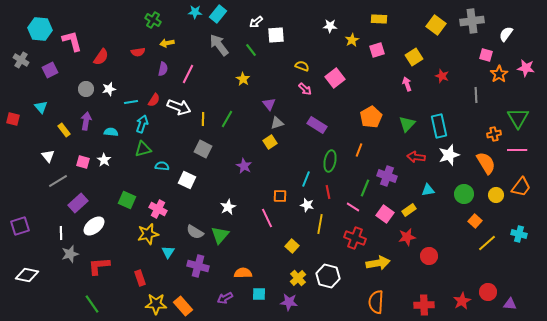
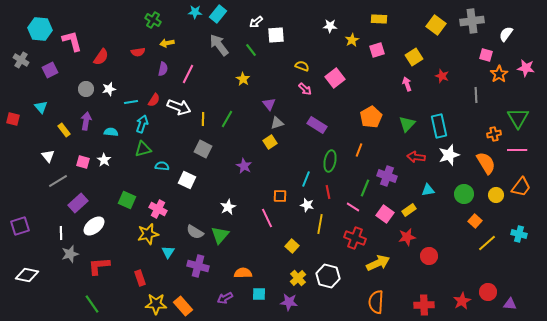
yellow arrow at (378, 263): rotated 15 degrees counterclockwise
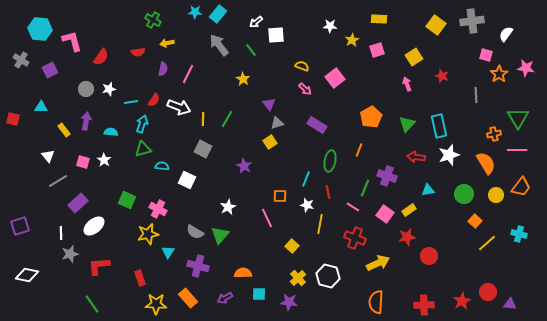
cyan triangle at (41, 107): rotated 48 degrees counterclockwise
orange rectangle at (183, 306): moved 5 px right, 8 px up
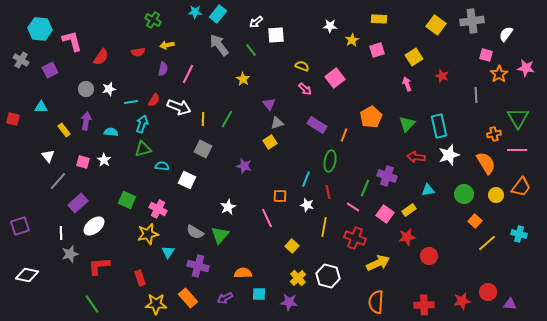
yellow arrow at (167, 43): moved 2 px down
orange line at (359, 150): moved 15 px left, 15 px up
purple star at (244, 166): rotated 14 degrees counterclockwise
gray line at (58, 181): rotated 18 degrees counterclockwise
yellow line at (320, 224): moved 4 px right, 3 px down
red star at (462, 301): rotated 18 degrees clockwise
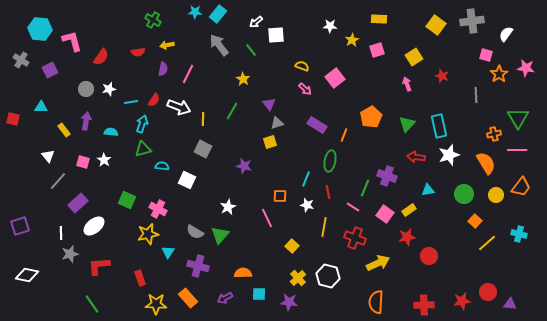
green line at (227, 119): moved 5 px right, 8 px up
yellow square at (270, 142): rotated 16 degrees clockwise
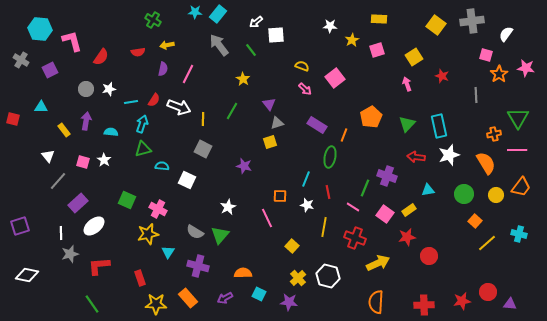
green ellipse at (330, 161): moved 4 px up
cyan square at (259, 294): rotated 24 degrees clockwise
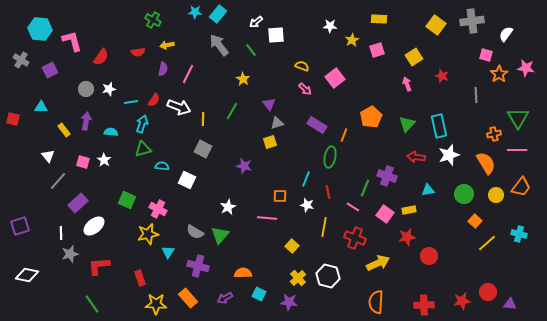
yellow rectangle at (409, 210): rotated 24 degrees clockwise
pink line at (267, 218): rotated 60 degrees counterclockwise
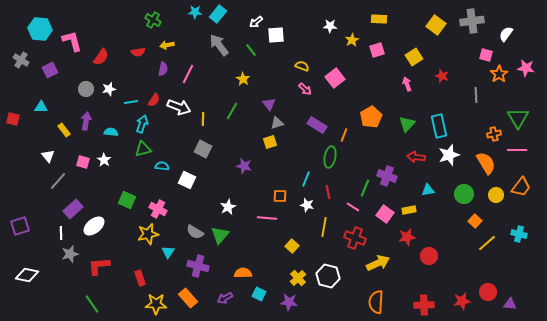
purple rectangle at (78, 203): moved 5 px left, 6 px down
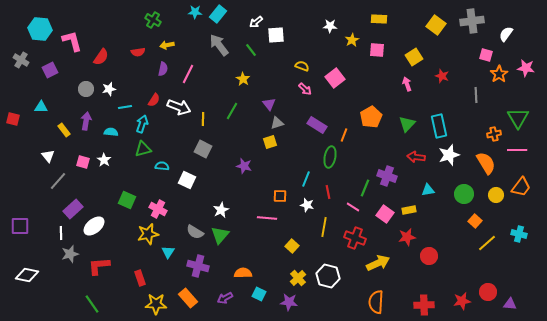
pink square at (377, 50): rotated 21 degrees clockwise
cyan line at (131, 102): moved 6 px left, 5 px down
white star at (228, 207): moved 7 px left, 3 px down
purple square at (20, 226): rotated 18 degrees clockwise
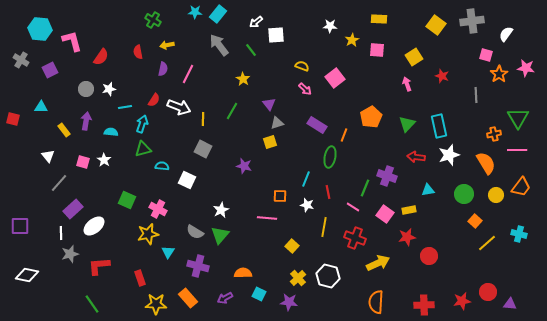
red semicircle at (138, 52): rotated 88 degrees clockwise
gray line at (58, 181): moved 1 px right, 2 px down
